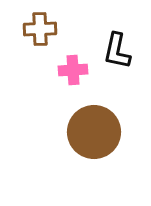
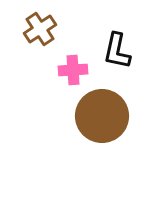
brown cross: rotated 32 degrees counterclockwise
brown circle: moved 8 px right, 16 px up
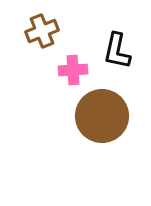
brown cross: moved 2 px right, 2 px down; rotated 12 degrees clockwise
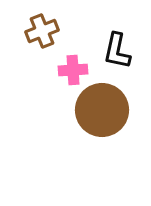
brown circle: moved 6 px up
